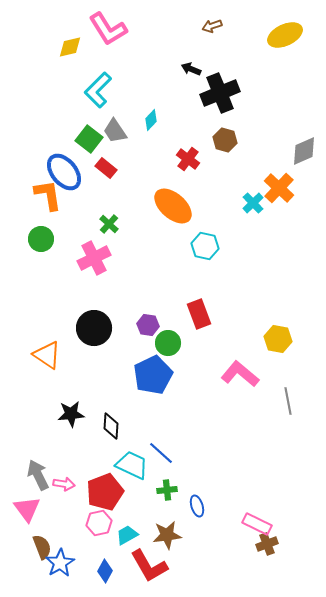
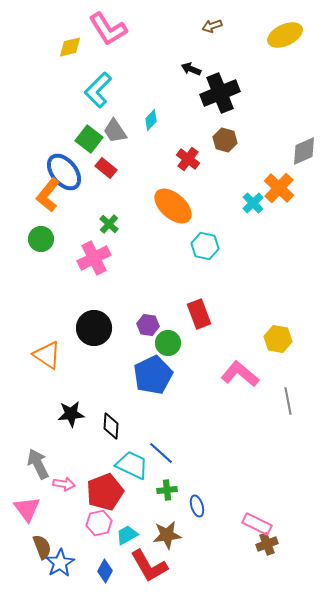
orange L-shape at (48, 195): rotated 132 degrees counterclockwise
gray arrow at (38, 475): moved 11 px up
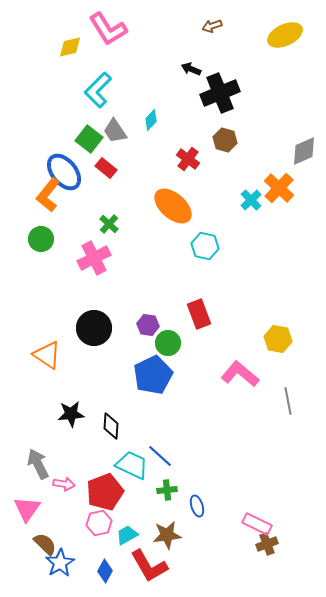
cyan cross at (253, 203): moved 2 px left, 3 px up
blue line at (161, 453): moved 1 px left, 3 px down
pink triangle at (27, 509): rotated 12 degrees clockwise
brown semicircle at (42, 547): moved 3 px right, 3 px up; rotated 25 degrees counterclockwise
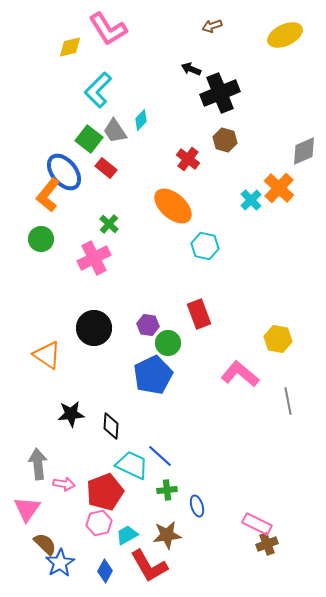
cyan diamond at (151, 120): moved 10 px left
gray arrow at (38, 464): rotated 20 degrees clockwise
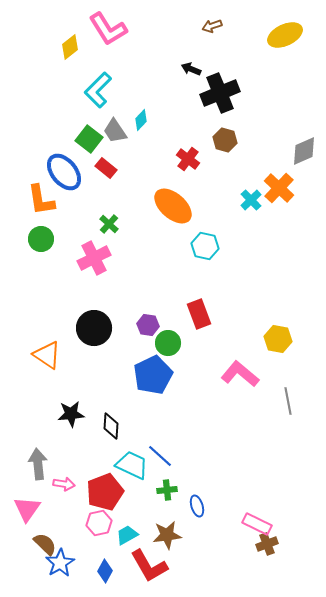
yellow diamond at (70, 47): rotated 25 degrees counterclockwise
orange L-shape at (48, 195): moved 7 px left, 5 px down; rotated 48 degrees counterclockwise
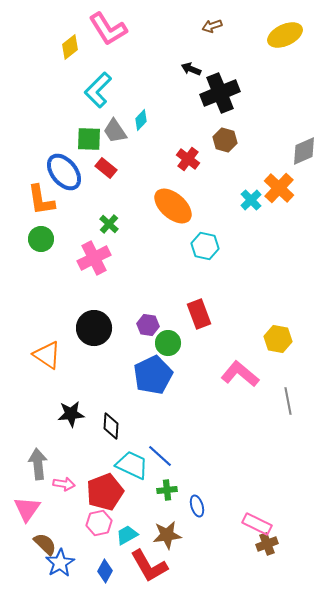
green square at (89, 139): rotated 36 degrees counterclockwise
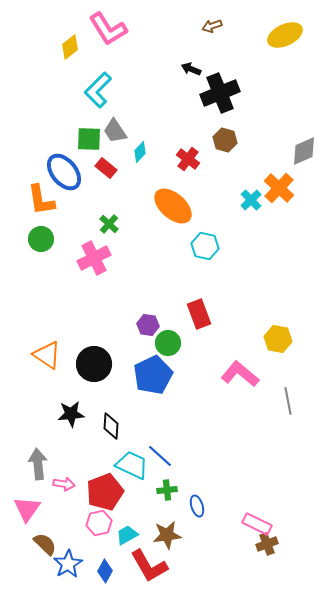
cyan diamond at (141, 120): moved 1 px left, 32 px down
black circle at (94, 328): moved 36 px down
blue star at (60, 563): moved 8 px right, 1 px down
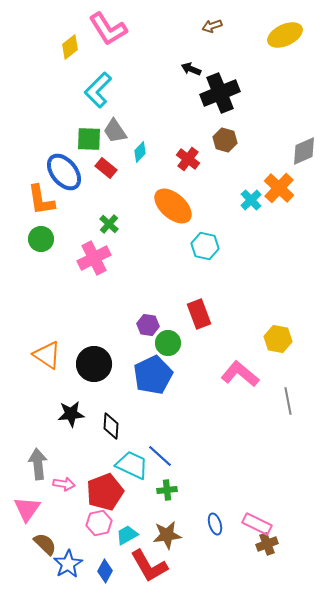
blue ellipse at (197, 506): moved 18 px right, 18 px down
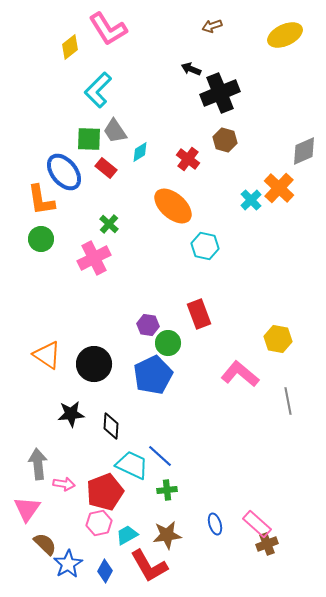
cyan diamond at (140, 152): rotated 15 degrees clockwise
pink rectangle at (257, 524): rotated 16 degrees clockwise
